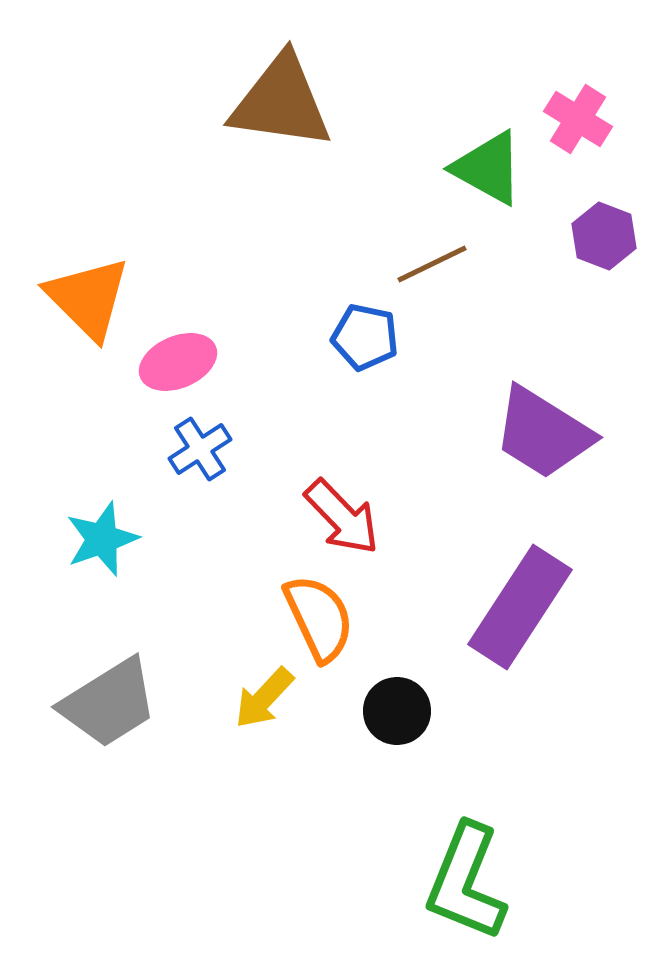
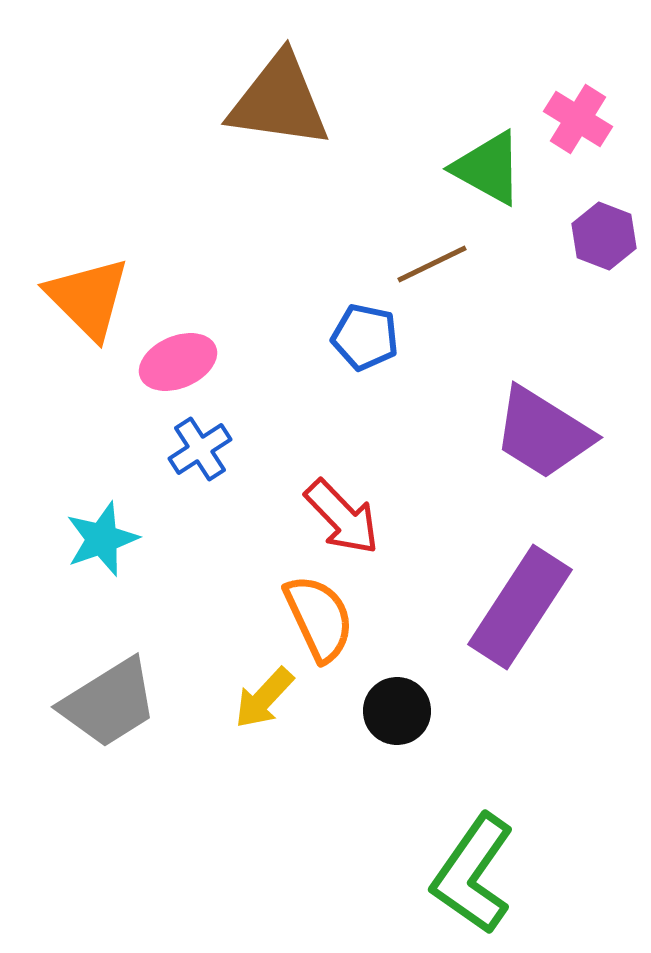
brown triangle: moved 2 px left, 1 px up
green L-shape: moved 7 px right, 8 px up; rotated 13 degrees clockwise
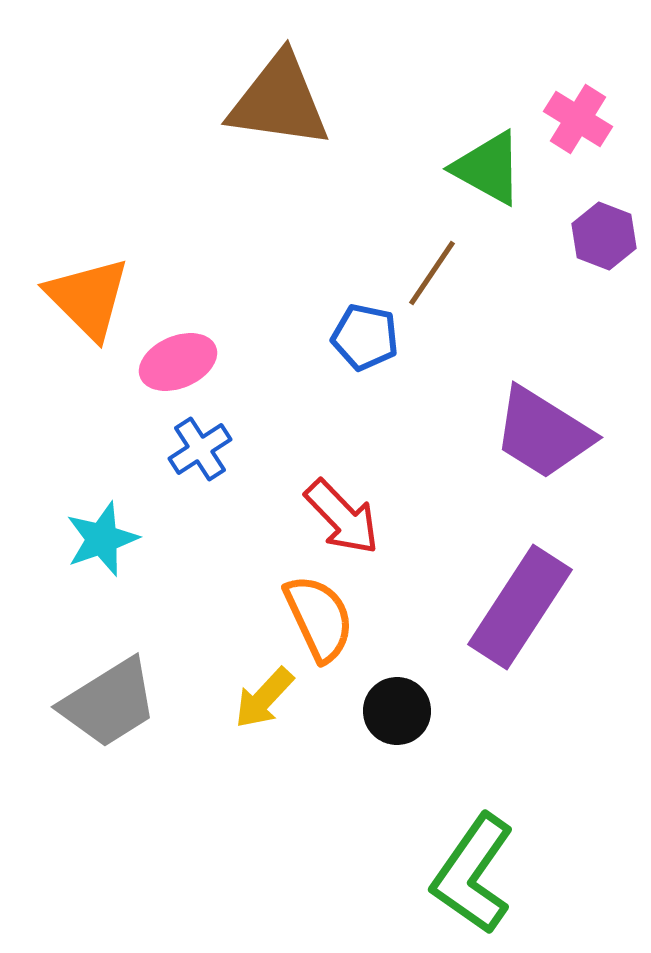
brown line: moved 9 px down; rotated 30 degrees counterclockwise
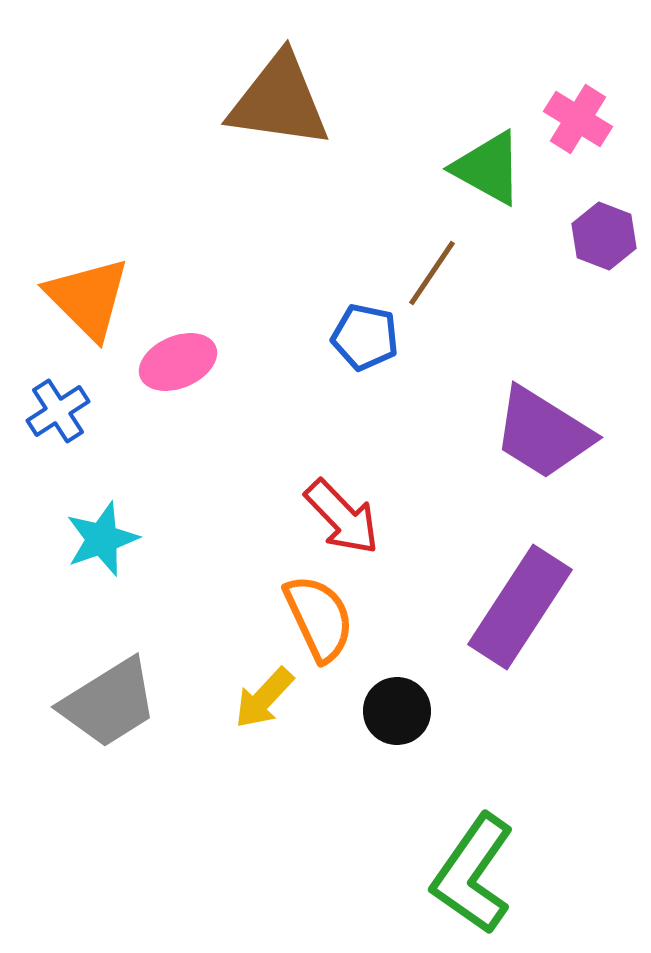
blue cross: moved 142 px left, 38 px up
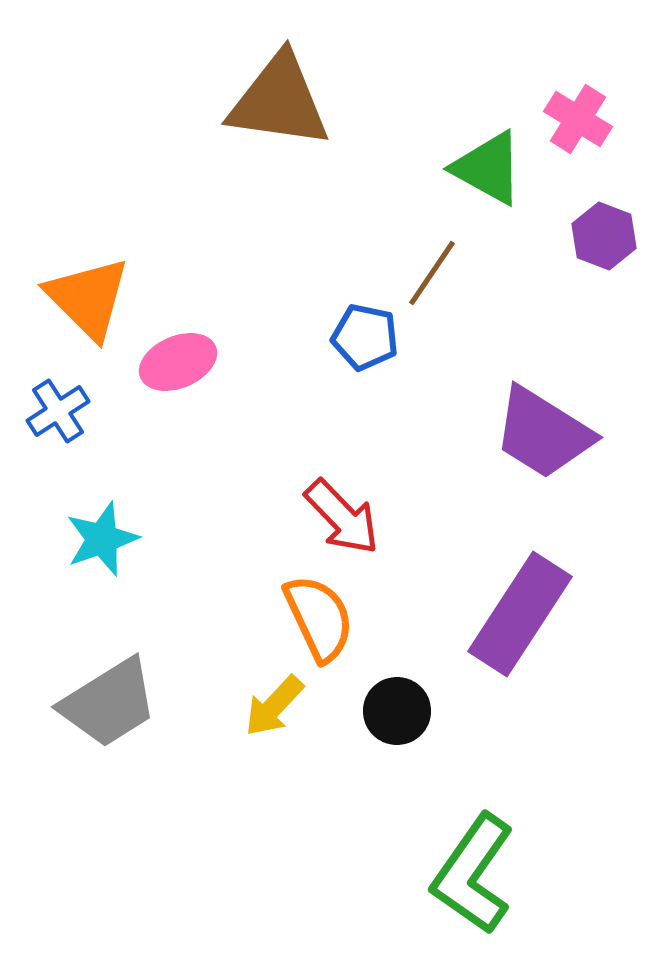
purple rectangle: moved 7 px down
yellow arrow: moved 10 px right, 8 px down
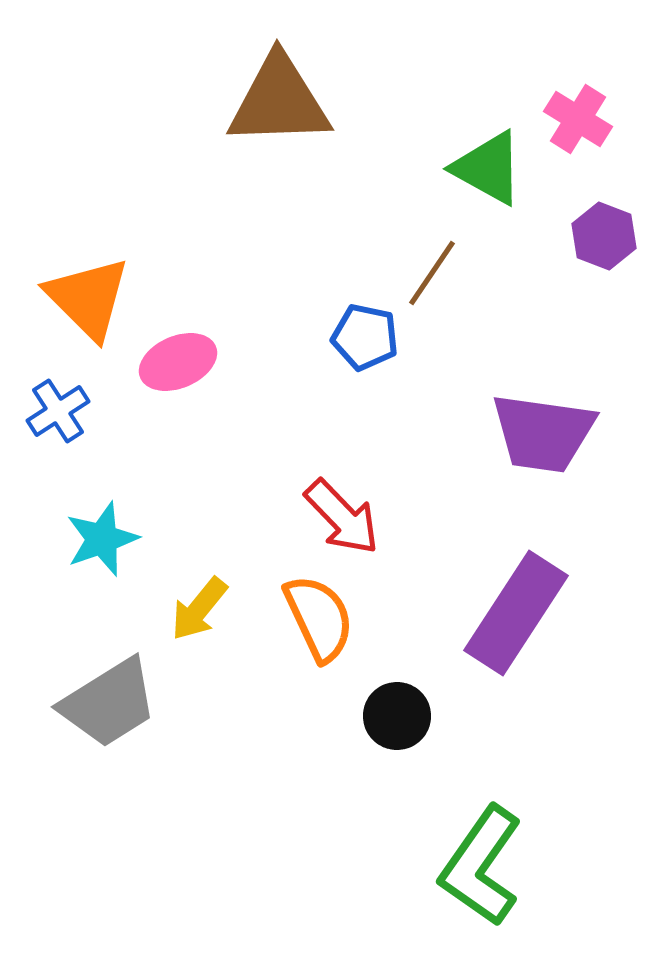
brown triangle: rotated 10 degrees counterclockwise
purple trapezoid: rotated 24 degrees counterclockwise
purple rectangle: moved 4 px left, 1 px up
yellow arrow: moved 75 px left, 97 px up; rotated 4 degrees counterclockwise
black circle: moved 5 px down
green L-shape: moved 8 px right, 8 px up
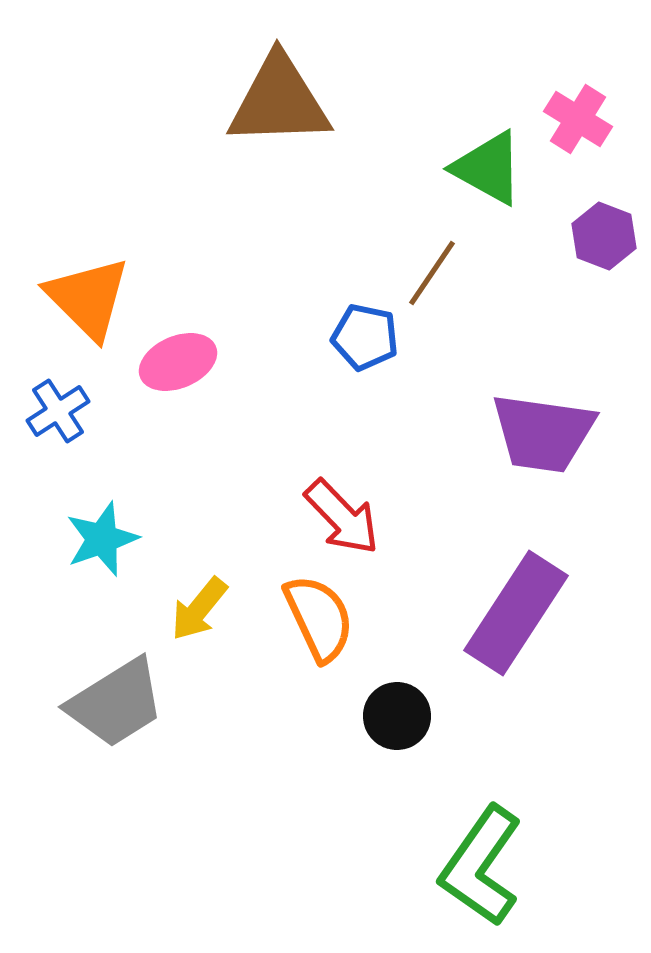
gray trapezoid: moved 7 px right
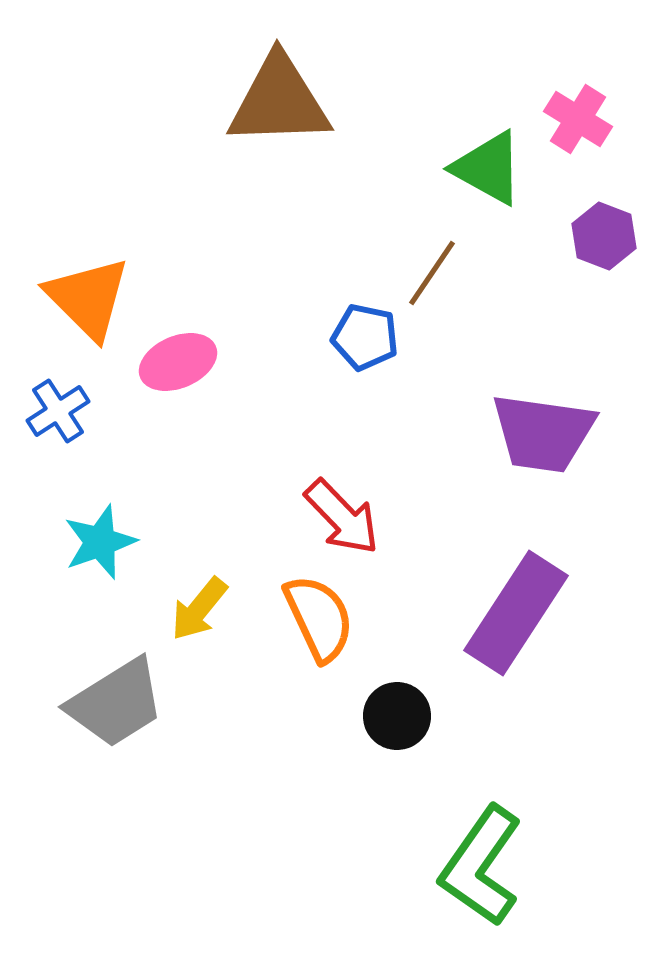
cyan star: moved 2 px left, 3 px down
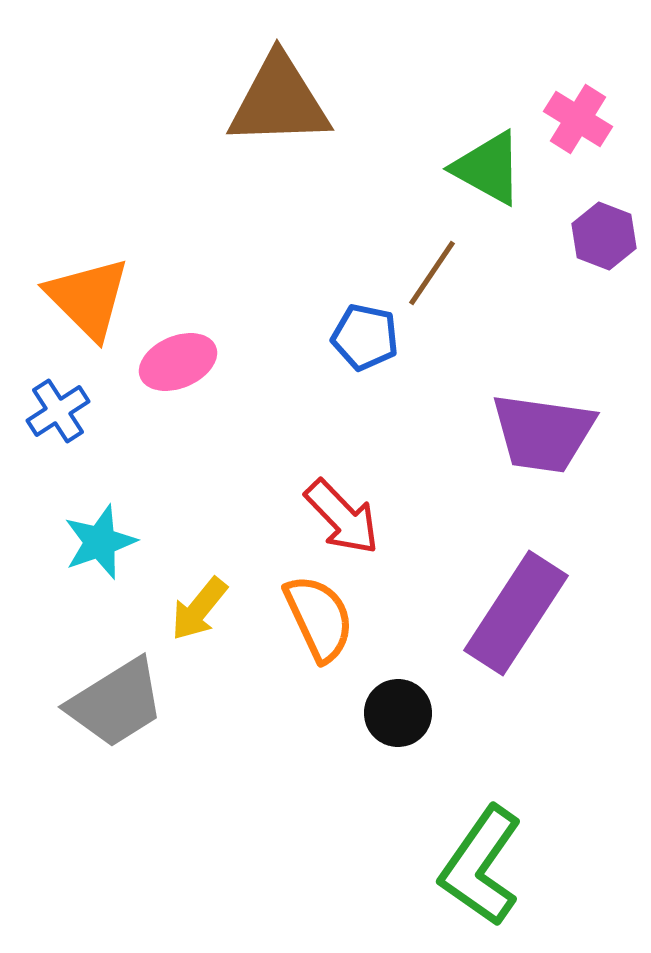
black circle: moved 1 px right, 3 px up
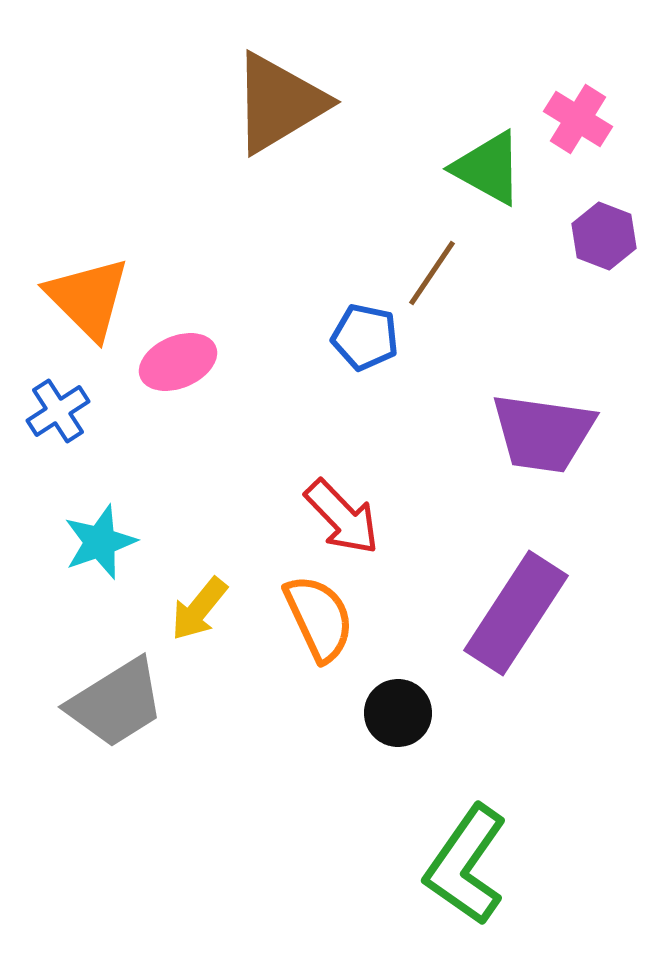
brown triangle: moved 2 px down; rotated 29 degrees counterclockwise
green L-shape: moved 15 px left, 1 px up
